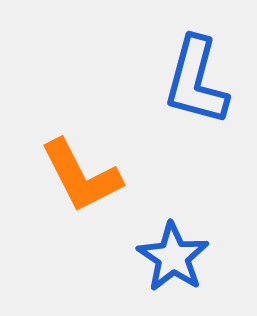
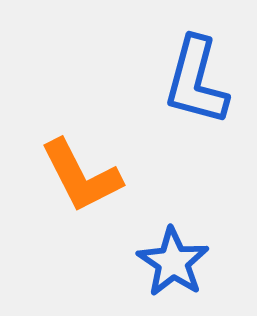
blue star: moved 5 px down
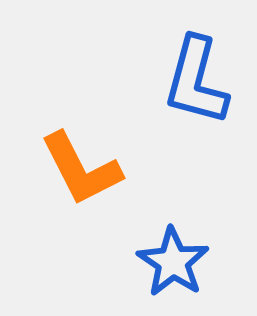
orange L-shape: moved 7 px up
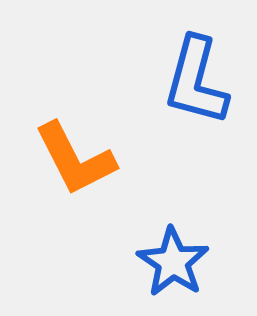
orange L-shape: moved 6 px left, 10 px up
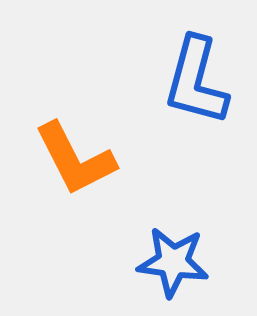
blue star: rotated 26 degrees counterclockwise
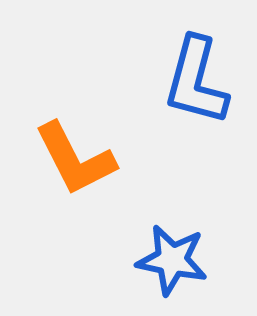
blue star: moved 1 px left, 2 px up; rotated 4 degrees clockwise
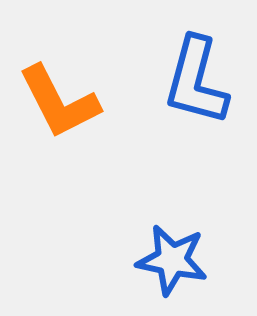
orange L-shape: moved 16 px left, 57 px up
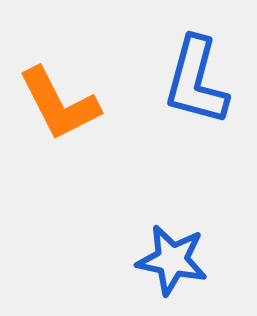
orange L-shape: moved 2 px down
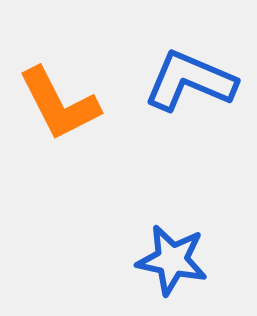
blue L-shape: moved 6 px left; rotated 98 degrees clockwise
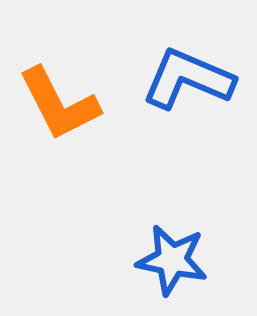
blue L-shape: moved 2 px left, 2 px up
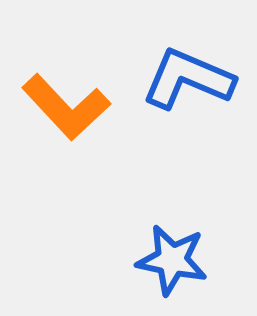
orange L-shape: moved 7 px right, 3 px down; rotated 16 degrees counterclockwise
